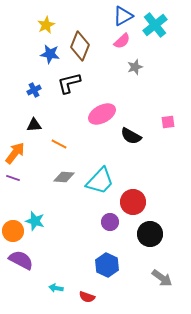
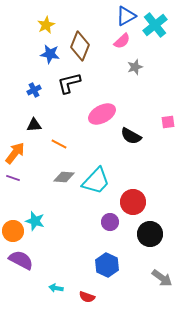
blue triangle: moved 3 px right
cyan trapezoid: moved 4 px left
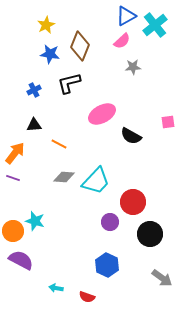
gray star: moved 2 px left; rotated 14 degrees clockwise
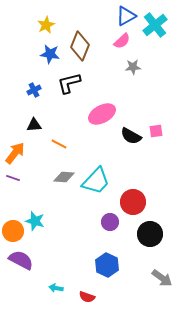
pink square: moved 12 px left, 9 px down
